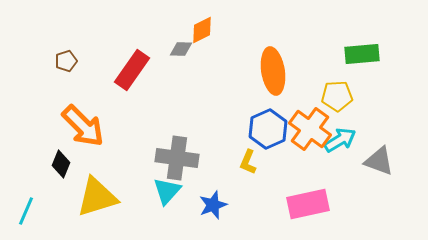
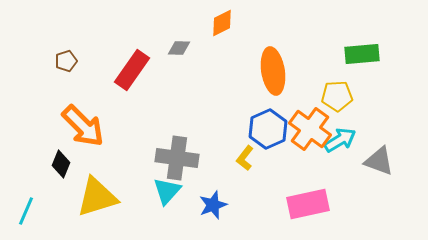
orange diamond: moved 20 px right, 7 px up
gray diamond: moved 2 px left, 1 px up
yellow L-shape: moved 3 px left, 4 px up; rotated 15 degrees clockwise
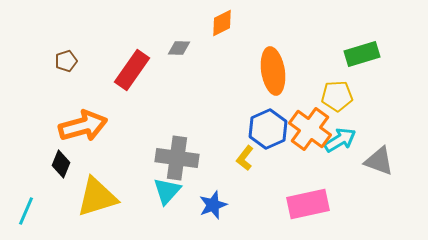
green rectangle: rotated 12 degrees counterclockwise
orange arrow: rotated 60 degrees counterclockwise
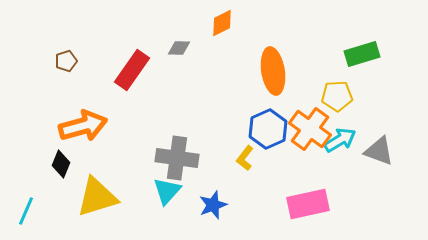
gray triangle: moved 10 px up
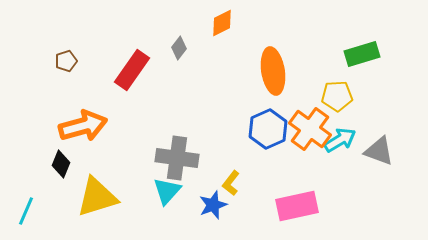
gray diamond: rotated 55 degrees counterclockwise
yellow L-shape: moved 14 px left, 25 px down
pink rectangle: moved 11 px left, 2 px down
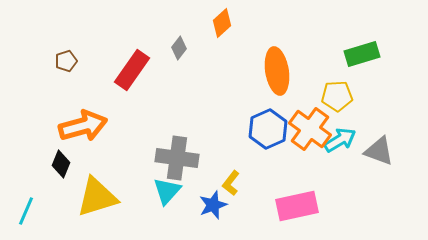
orange diamond: rotated 16 degrees counterclockwise
orange ellipse: moved 4 px right
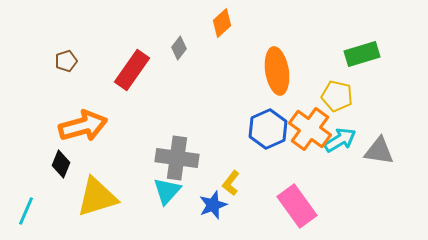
yellow pentagon: rotated 16 degrees clockwise
gray triangle: rotated 12 degrees counterclockwise
pink rectangle: rotated 66 degrees clockwise
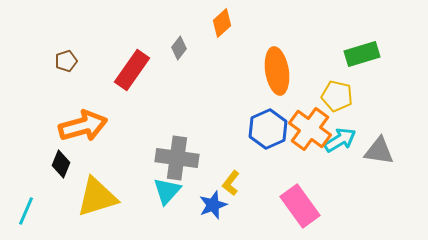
pink rectangle: moved 3 px right
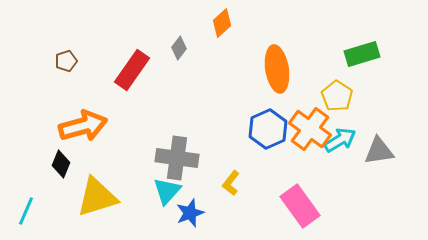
orange ellipse: moved 2 px up
yellow pentagon: rotated 20 degrees clockwise
gray triangle: rotated 16 degrees counterclockwise
blue star: moved 23 px left, 8 px down
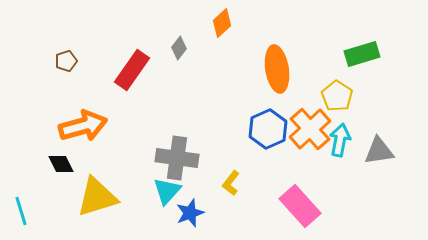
orange cross: rotated 12 degrees clockwise
cyan arrow: rotated 48 degrees counterclockwise
black diamond: rotated 48 degrees counterclockwise
pink rectangle: rotated 6 degrees counterclockwise
cyan line: moved 5 px left; rotated 40 degrees counterclockwise
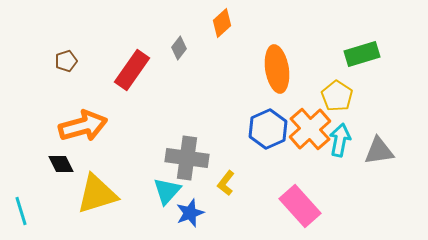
gray cross: moved 10 px right
yellow L-shape: moved 5 px left
yellow triangle: moved 3 px up
